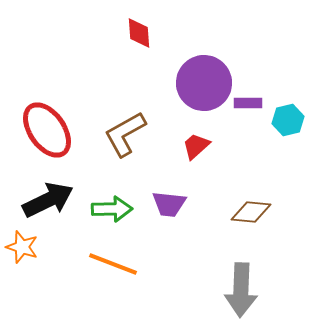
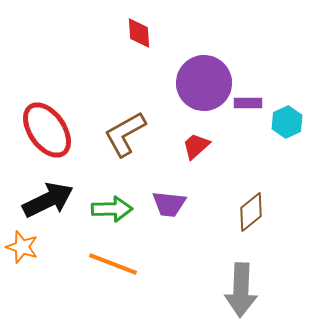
cyan hexagon: moved 1 px left, 2 px down; rotated 12 degrees counterclockwise
brown diamond: rotated 45 degrees counterclockwise
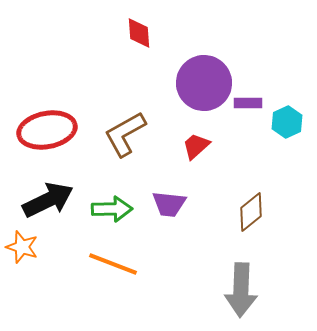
red ellipse: rotated 66 degrees counterclockwise
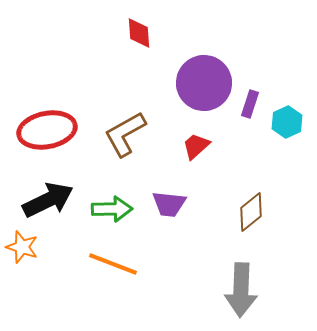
purple rectangle: moved 2 px right, 1 px down; rotated 72 degrees counterclockwise
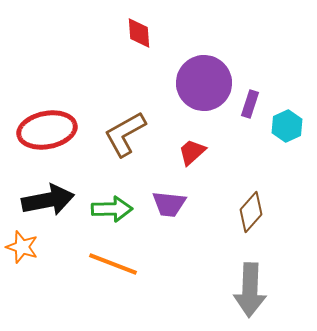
cyan hexagon: moved 4 px down
red trapezoid: moved 4 px left, 6 px down
black arrow: rotated 15 degrees clockwise
brown diamond: rotated 9 degrees counterclockwise
gray arrow: moved 9 px right
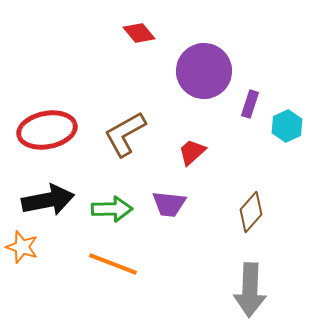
red diamond: rotated 36 degrees counterclockwise
purple circle: moved 12 px up
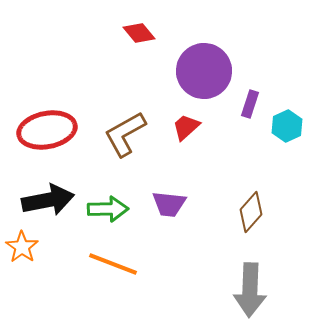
red trapezoid: moved 6 px left, 25 px up
green arrow: moved 4 px left
orange star: rotated 16 degrees clockwise
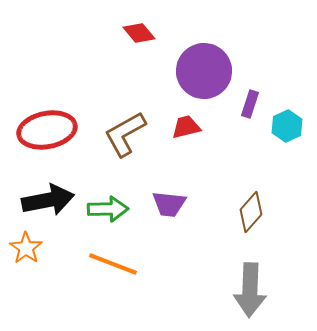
red trapezoid: rotated 28 degrees clockwise
orange star: moved 4 px right, 1 px down
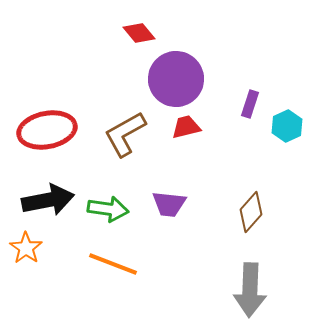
purple circle: moved 28 px left, 8 px down
green arrow: rotated 9 degrees clockwise
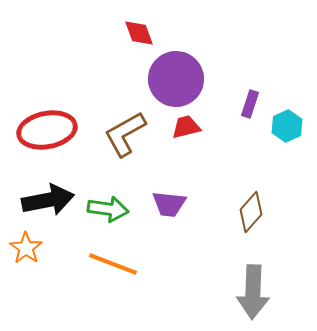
red diamond: rotated 20 degrees clockwise
gray arrow: moved 3 px right, 2 px down
